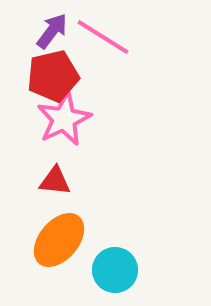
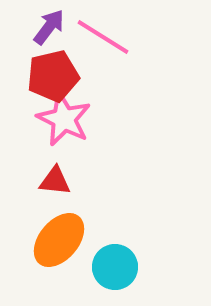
purple arrow: moved 3 px left, 4 px up
pink star: rotated 20 degrees counterclockwise
cyan circle: moved 3 px up
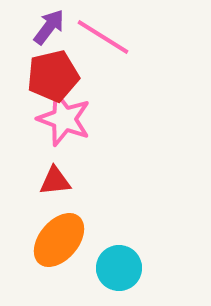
pink star: rotated 6 degrees counterclockwise
red triangle: rotated 12 degrees counterclockwise
cyan circle: moved 4 px right, 1 px down
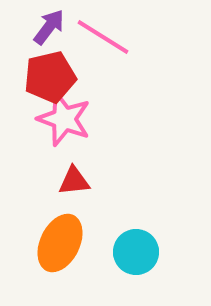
red pentagon: moved 3 px left, 1 px down
red triangle: moved 19 px right
orange ellipse: moved 1 px right, 3 px down; rotated 14 degrees counterclockwise
cyan circle: moved 17 px right, 16 px up
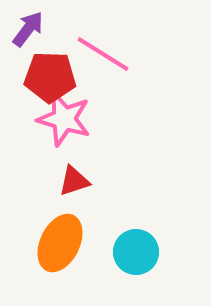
purple arrow: moved 21 px left, 2 px down
pink line: moved 17 px down
red pentagon: rotated 15 degrees clockwise
pink star: rotated 4 degrees counterclockwise
red triangle: rotated 12 degrees counterclockwise
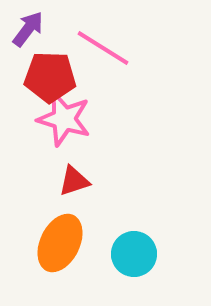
pink line: moved 6 px up
cyan circle: moved 2 px left, 2 px down
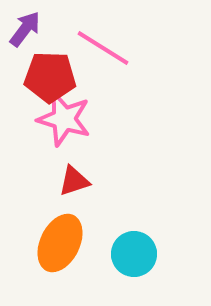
purple arrow: moved 3 px left
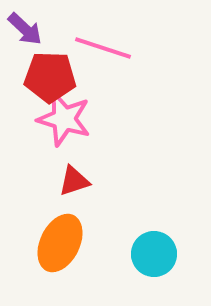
purple arrow: rotated 96 degrees clockwise
pink line: rotated 14 degrees counterclockwise
cyan circle: moved 20 px right
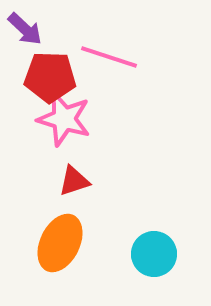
pink line: moved 6 px right, 9 px down
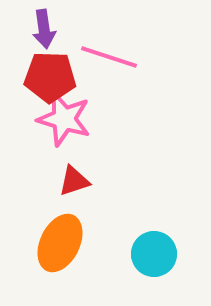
purple arrow: moved 19 px right; rotated 39 degrees clockwise
